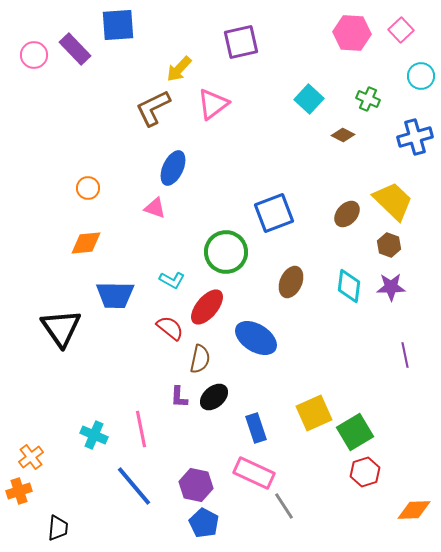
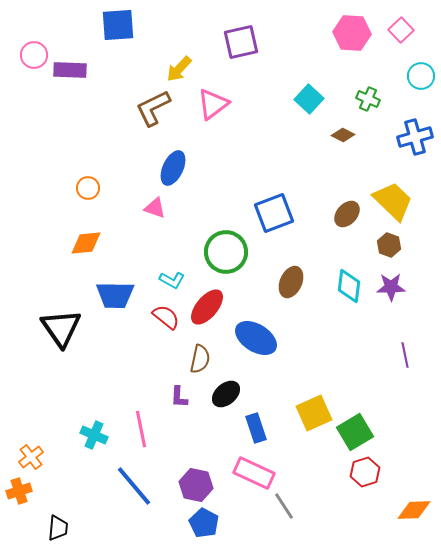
purple rectangle at (75, 49): moved 5 px left, 21 px down; rotated 44 degrees counterclockwise
red semicircle at (170, 328): moved 4 px left, 11 px up
black ellipse at (214, 397): moved 12 px right, 3 px up
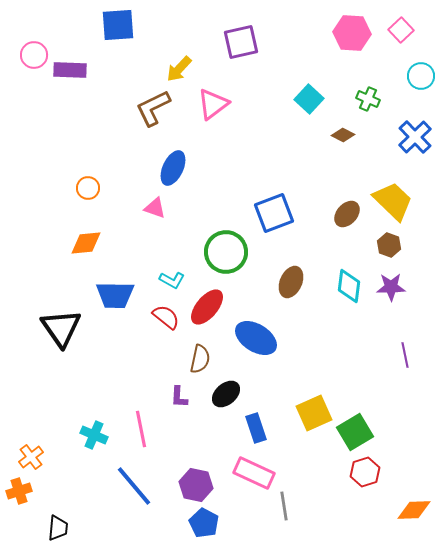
blue cross at (415, 137): rotated 28 degrees counterclockwise
gray line at (284, 506): rotated 24 degrees clockwise
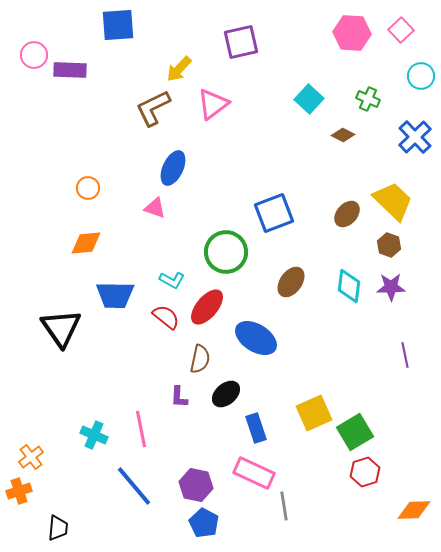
brown ellipse at (291, 282): rotated 12 degrees clockwise
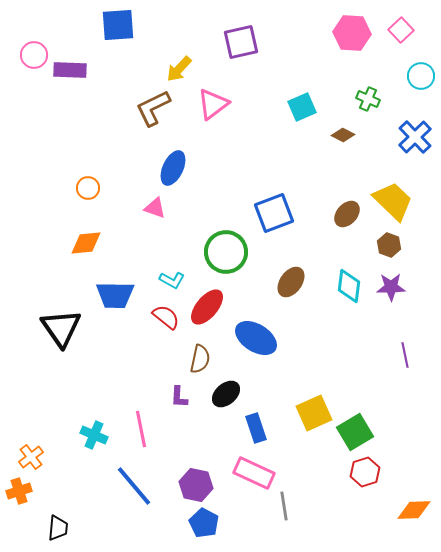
cyan square at (309, 99): moved 7 px left, 8 px down; rotated 24 degrees clockwise
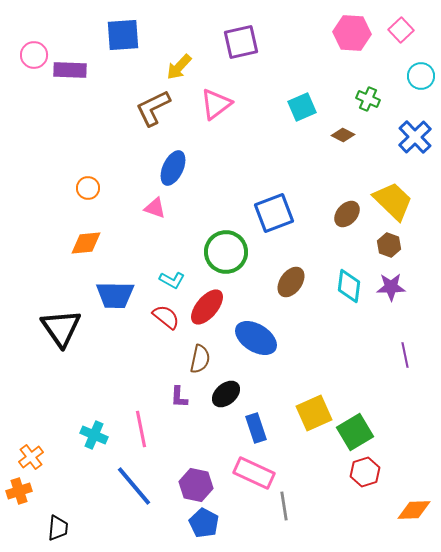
blue square at (118, 25): moved 5 px right, 10 px down
yellow arrow at (179, 69): moved 2 px up
pink triangle at (213, 104): moved 3 px right
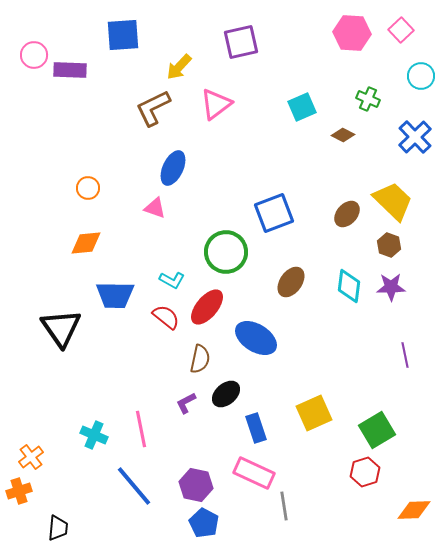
purple L-shape at (179, 397): moved 7 px right, 6 px down; rotated 60 degrees clockwise
green square at (355, 432): moved 22 px right, 2 px up
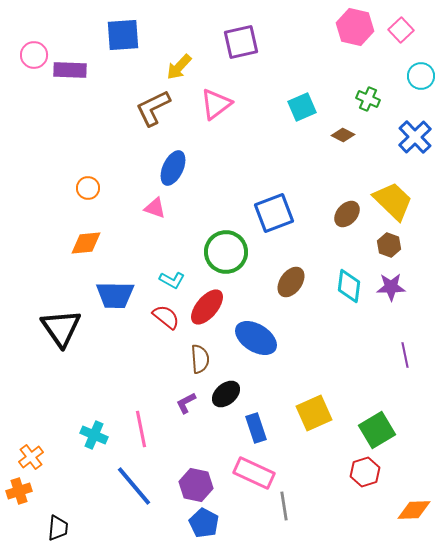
pink hexagon at (352, 33): moved 3 px right, 6 px up; rotated 9 degrees clockwise
brown semicircle at (200, 359): rotated 16 degrees counterclockwise
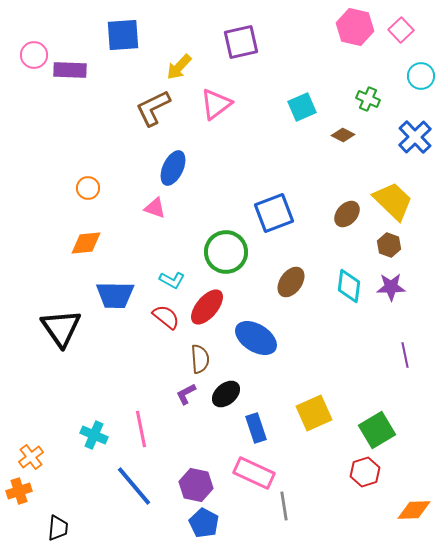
purple L-shape at (186, 403): moved 9 px up
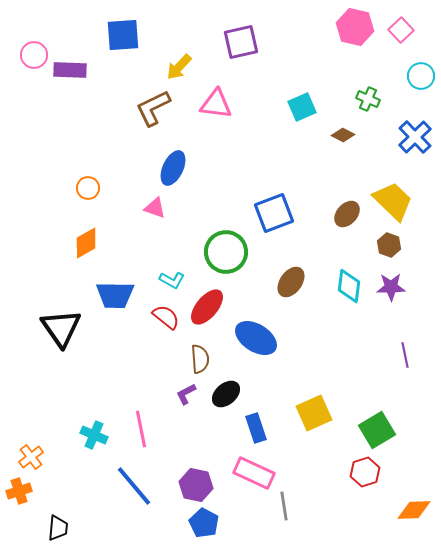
pink triangle at (216, 104): rotated 44 degrees clockwise
orange diamond at (86, 243): rotated 24 degrees counterclockwise
